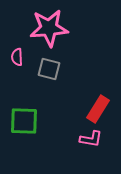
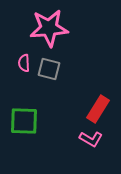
pink semicircle: moved 7 px right, 6 px down
pink L-shape: rotated 20 degrees clockwise
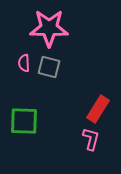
pink star: rotated 6 degrees clockwise
gray square: moved 2 px up
pink L-shape: rotated 105 degrees counterclockwise
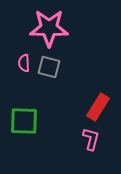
red rectangle: moved 2 px up
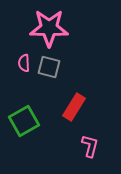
red rectangle: moved 24 px left
green square: rotated 32 degrees counterclockwise
pink L-shape: moved 1 px left, 7 px down
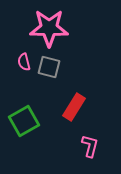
pink semicircle: moved 1 px up; rotated 12 degrees counterclockwise
